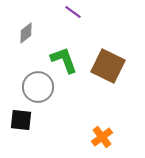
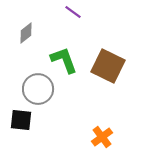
gray circle: moved 2 px down
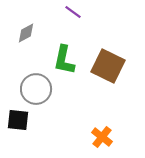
gray diamond: rotated 10 degrees clockwise
green L-shape: rotated 148 degrees counterclockwise
gray circle: moved 2 px left
black square: moved 3 px left
orange cross: rotated 15 degrees counterclockwise
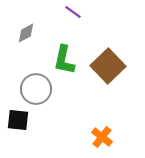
brown square: rotated 20 degrees clockwise
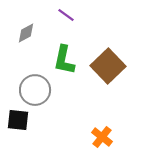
purple line: moved 7 px left, 3 px down
gray circle: moved 1 px left, 1 px down
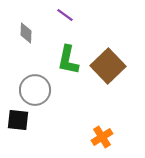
purple line: moved 1 px left
gray diamond: rotated 60 degrees counterclockwise
green L-shape: moved 4 px right
orange cross: rotated 20 degrees clockwise
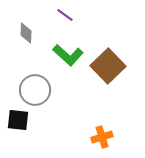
green L-shape: moved 5 px up; rotated 60 degrees counterclockwise
orange cross: rotated 15 degrees clockwise
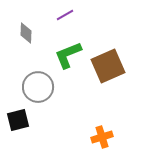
purple line: rotated 66 degrees counterclockwise
green L-shape: rotated 116 degrees clockwise
brown square: rotated 20 degrees clockwise
gray circle: moved 3 px right, 3 px up
black square: rotated 20 degrees counterclockwise
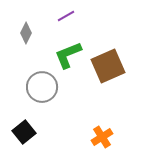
purple line: moved 1 px right, 1 px down
gray diamond: rotated 25 degrees clockwise
gray circle: moved 4 px right
black square: moved 6 px right, 12 px down; rotated 25 degrees counterclockwise
orange cross: rotated 15 degrees counterclockwise
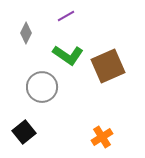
green L-shape: rotated 124 degrees counterclockwise
